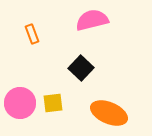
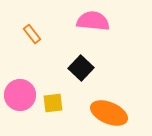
pink semicircle: moved 1 px right, 1 px down; rotated 20 degrees clockwise
orange rectangle: rotated 18 degrees counterclockwise
pink circle: moved 8 px up
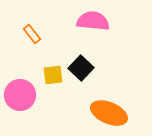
yellow square: moved 28 px up
